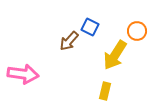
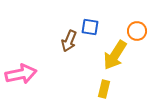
blue square: rotated 18 degrees counterclockwise
brown arrow: rotated 20 degrees counterclockwise
pink arrow: moved 2 px left; rotated 20 degrees counterclockwise
yellow rectangle: moved 1 px left, 2 px up
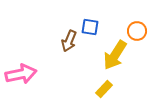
yellow rectangle: rotated 30 degrees clockwise
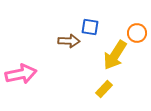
orange circle: moved 2 px down
brown arrow: rotated 110 degrees counterclockwise
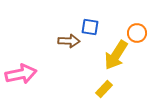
yellow arrow: moved 1 px right
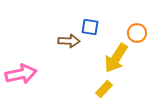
yellow arrow: moved 3 px down
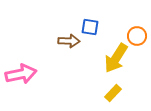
orange circle: moved 3 px down
yellow rectangle: moved 9 px right, 4 px down
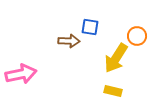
yellow rectangle: moved 2 px up; rotated 60 degrees clockwise
